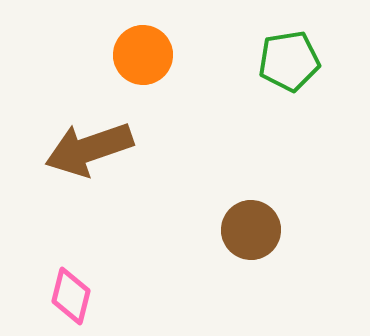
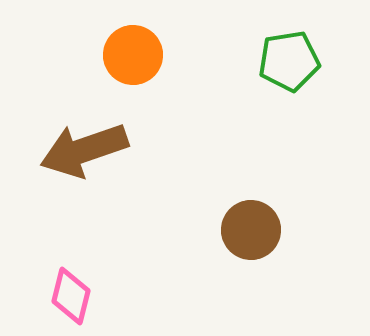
orange circle: moved 10 px left
brown arrow: moved 5 px left, 1 px down
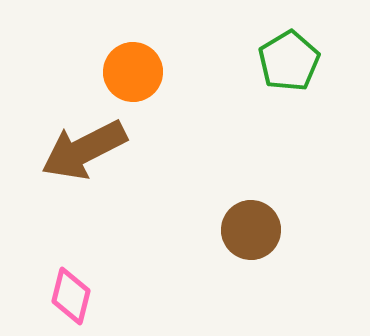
orange circle: moved 17 px down
green pentagon: rotated 22 degrees counterclockwise
brown arrow: rotated 8 degrees counterclockwise
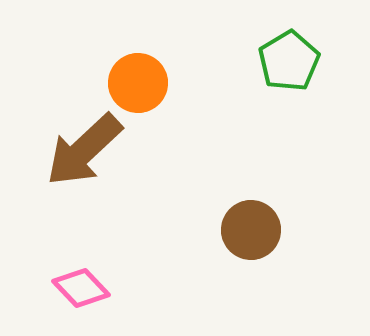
orange circle: moved 5 px right, 11 px down
brown arrow: rotated 16 degrees counterclockwise
pink diamond: moved 10 px right, 8 px up; rotated 58 degrees counterclockwise
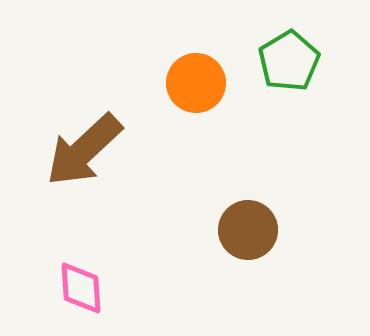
orange circle: moved 58 px right
brown circle: moved 3 px left
pink diamond: rotated 40 degrees clockwise
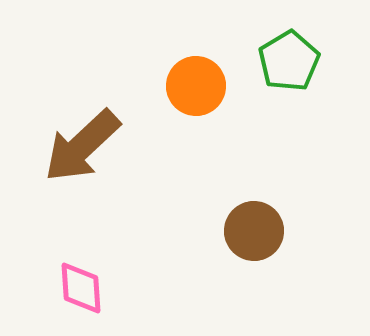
orange circle: moved 3 px down
brown arrow: moved 2 px left, 4 px up
brown circle: moved 6 px right, 1 px down
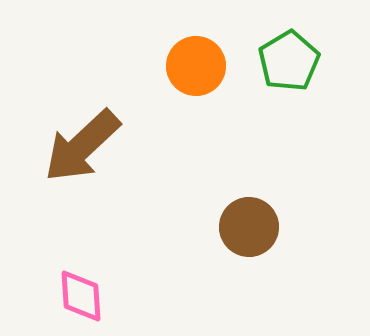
orange circle: moved 20 px up
brown circle: moved 5 px left, 4 px up
pink diamond: moved 8 px down
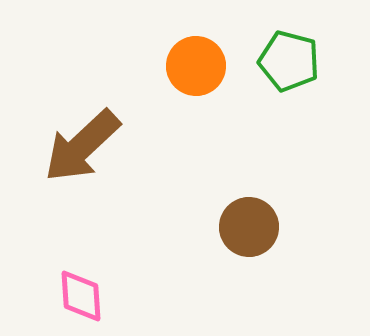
green pentagon: rotated 26 degrees counterclockwise
